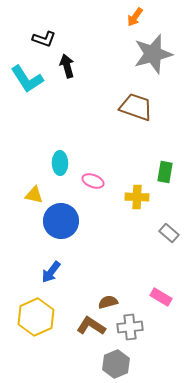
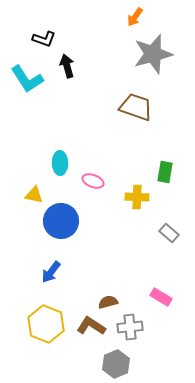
yellow hexagon: moved 10 px right, 7 px down; rotated 15 degrees counterclockwise
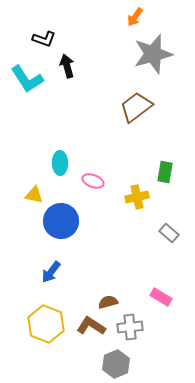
brown trapezoid: rotated 56 degrees counterclockwise
yellow cross: rotated 15 degrees counterclockwise
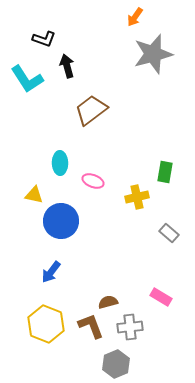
brown trapezoid: moved 45 px left, 3 px down
brown L-shape: rotated 36 degrees clockwise
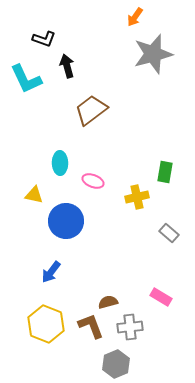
cyan L-shape: moved 1 px left; rotated 8 degrees clockwise
blue circle: moved 5 px right
